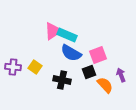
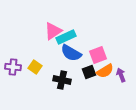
cyan rectangle: moved 1 px left, 2 px down; rotated 48 degrees counterclockwise
orange semicircle: moved 14 px up; rotated 102 degrees clockwise
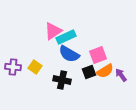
blue semicircle: moved 2 px left, 1 px down
purple arrow: rotated 16 degrees counterclockwise
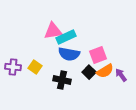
pink triangle: rotated 24 degrees clockwise
blue semicircle: rotated 20 degrees counterclockwise
black square: rotated 24 degrees counterclockwise
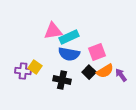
cyan rectangle: moved 3 px right
pink square: moved 1 px left, 3 px up
purple cross: moved 10 px right, 4 px down
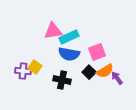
purple arrow: moved 4 px left, 3 px down
